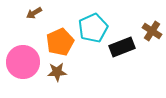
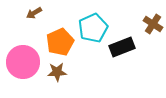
brown cross: moved 1 px right, 7 px up
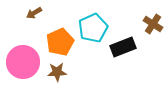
black rectangle: moved 1 px right
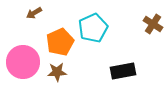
black rectangle: moved 24 px down; rotated 10 degrees clockwise
